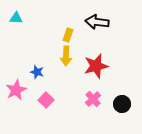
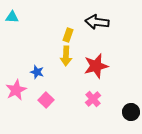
cyan triangle: moved 4 px left, 1 px up
black circle: moved 9 px right, 8 px down
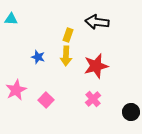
cyan triangle: moved 1 px left, 2 px down
blue star: moved 1 px right, 15 px up
